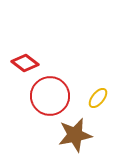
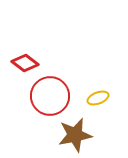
yellow ellipse: rotated 30 degrees clockwise
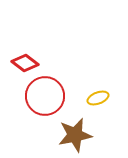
red circle: moved 5 px left
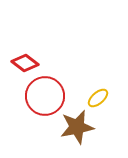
yellow ellipse: rotated 20 degrees counterclockwise
brown star: moved 2 px right, 8 px up
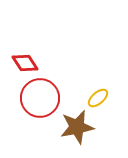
red diamond: rotated 20 degrees clockwise
red circle: moved 5 px left, 2 px down
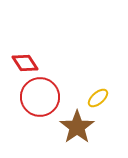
red circle: moved 1 px up
brown star: rotated 24 degrees counterclockwise
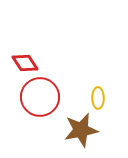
yellow ellipse: rotated 50 degrees counterclockwise
brown star: moved 4 px right, 3 px down; rotated 24 degrees clockwise
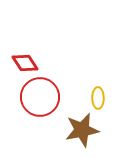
brown star: moved 1 px right
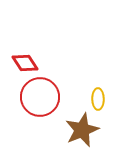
yellow ellipse: moved 1 px down
brown star: rotated 12 degrees counterclockwise
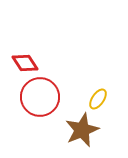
yellow ellipse: rotated 35 degrees clockwise
